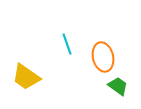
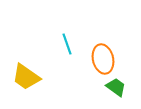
orange ellipse: moved 2 px down
green trapezoid: moved 2 px left, 1 px down
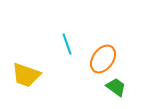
orange ellipse: rotated 48 degrees clockwise
yellow trapezoid: moved 2 px up; rotated 16 degrees counterclockwise
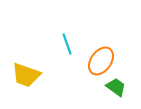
orange ellipse: moved 2 px left, 2 px down
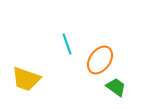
orange ellipse: moved 1 px left, 1 px up
yellow trapezoid: moved 4 px down
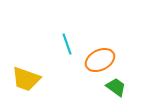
orange ellipse: rotated 28 degrees clockwise
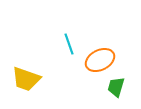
cyan line: moved 2 px right
green trapezoid: rotated 110 degrees counterclockwise
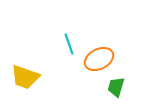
orange ellipse: moved 1 px left, 1 px up
yellow trapezoid: moved 1 px left, 2 px up
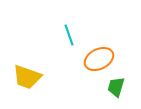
cyan line: moved 9 px up
yellow trapezoid: moved 2 px right
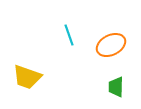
orange ellipse: moved 12 px right, 14 px up
green trapezoid: rotated 15 degrees counterclockwise
